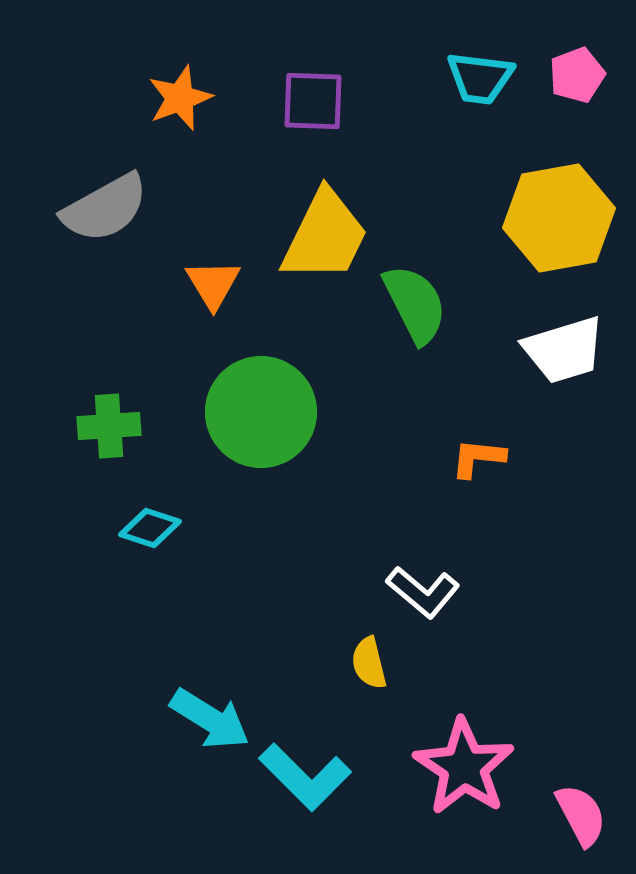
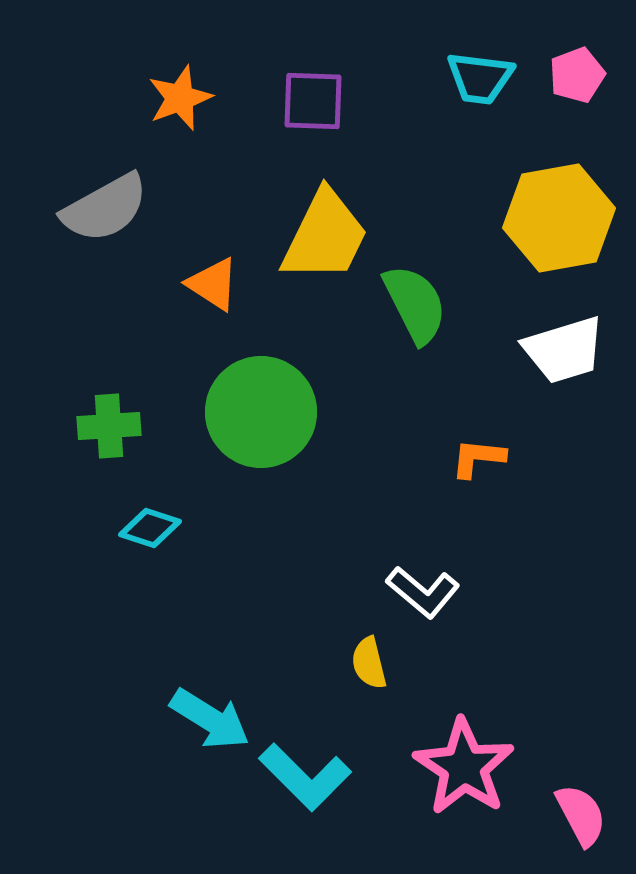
orange triangle: rotated 26 degrees counterclockwise
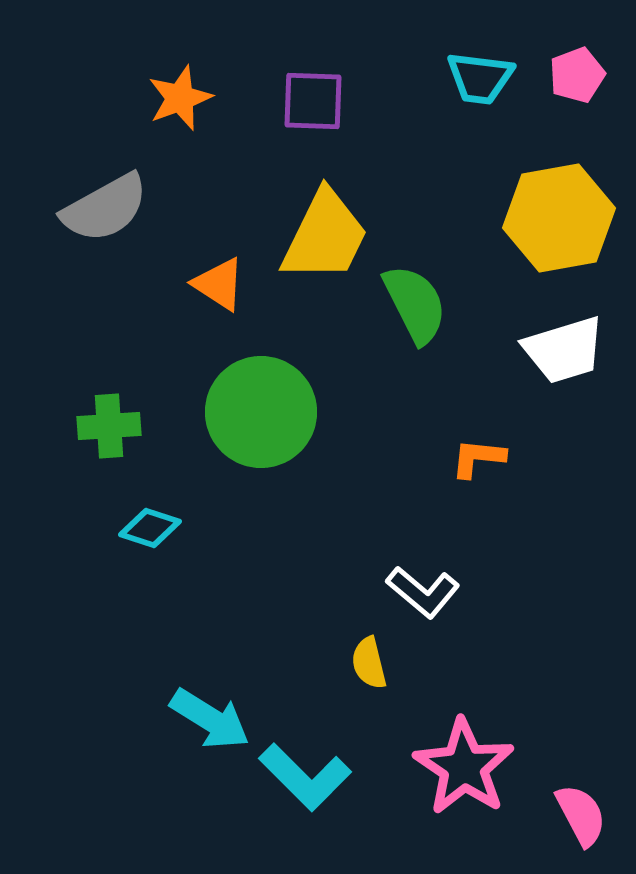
orange triangle: moved 6 px right
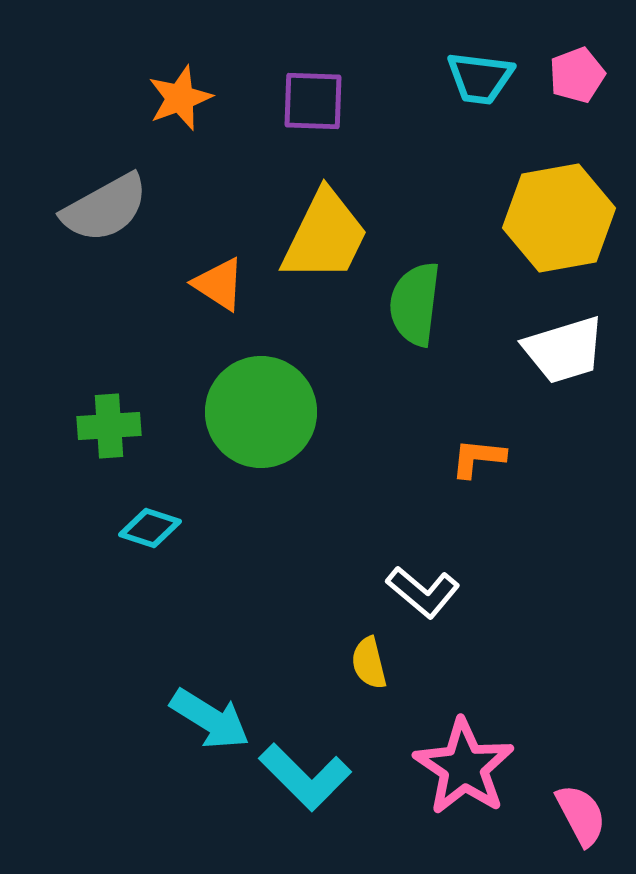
green semicircle: rotated 146 degrees counterclockwise
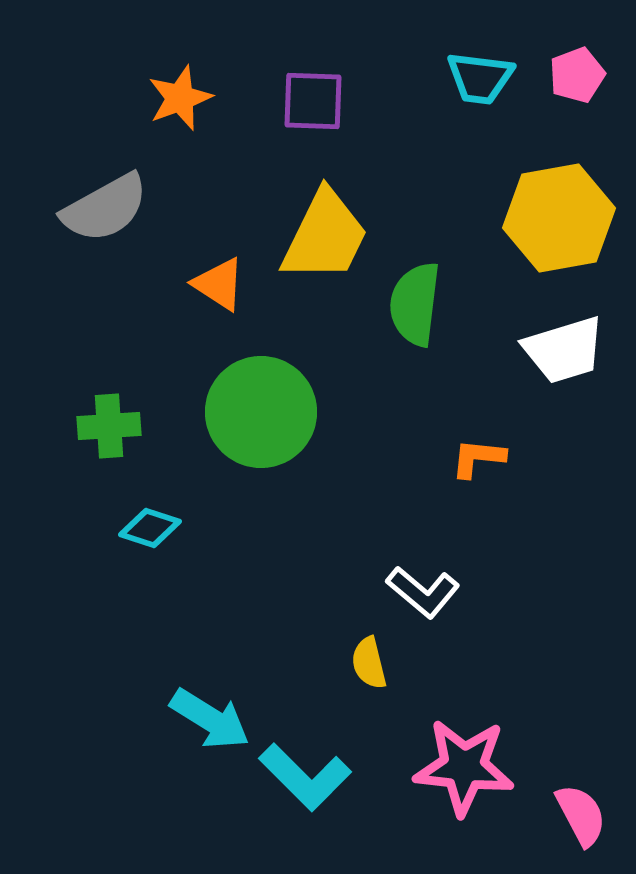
pink star: rotated 28 degrees counterclockwise
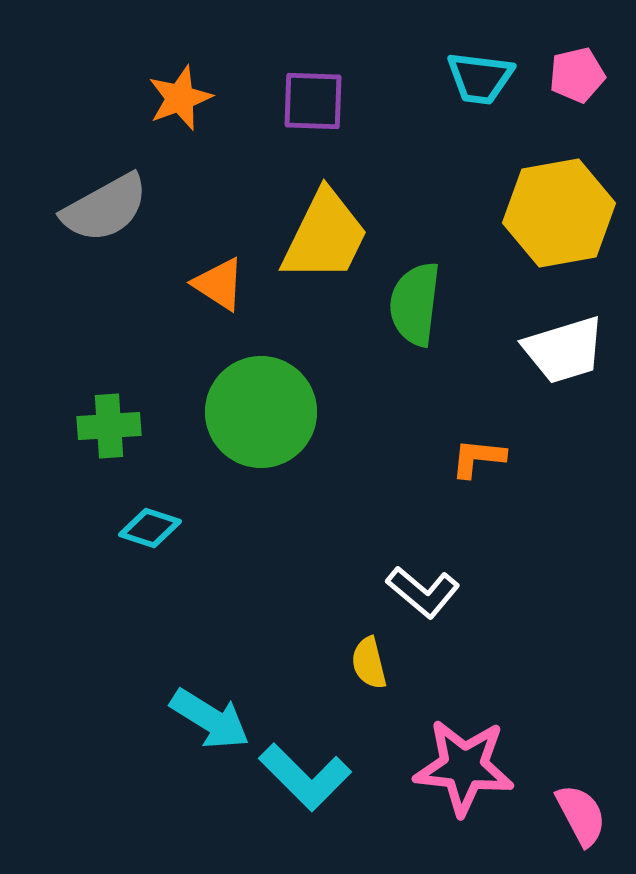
pink pentagon: rotated 8 degrees clockwise
yellow hexagon: moved 5 px up
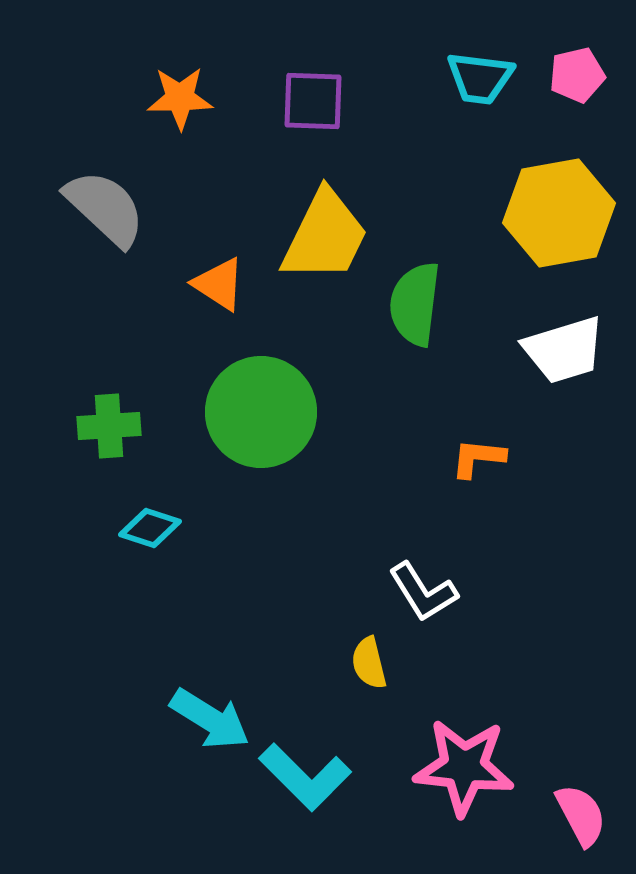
orange star: rotated 20 degrees clockwise
gray semicircle: rotated 108 degrees counterclockwise
white L-shape: rotated 18 degrees clockwise
